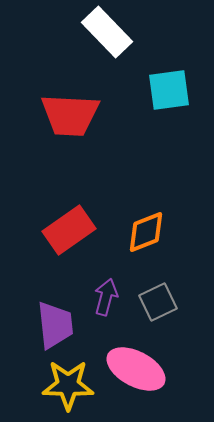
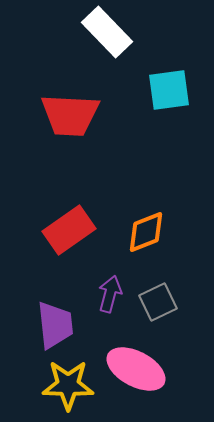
purple arrow: moved 4 px right, 3 px up
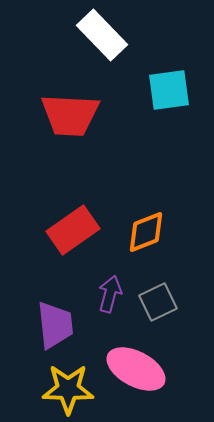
white rectangle: moved 5 px left, 3 px down
red rectangle: moved 4 px right
yellow star: moved 4 px down
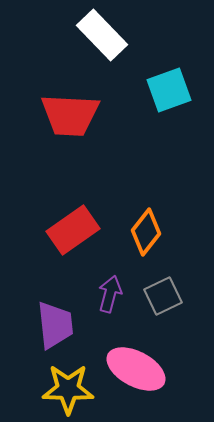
cyan square: rotated 12 degrees counterclockwise
orange diamond: rotated 30 degrees counterclockwise
gray square: moved 5 px right, 6 px up
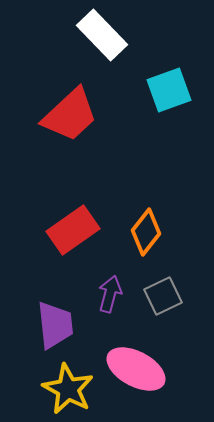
red trapezoid: rotated 46 degrees counterclockwise
yellow star: rotated 27 degrees clockwise
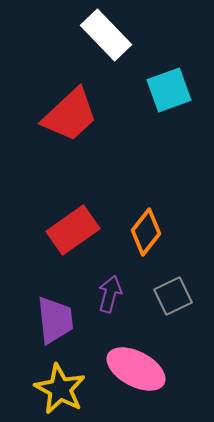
white rectangle: moved 4 px right
gray square: moved 10 px right
purple trapezoid: moved 5 px up
yellow star: moved 8 px left
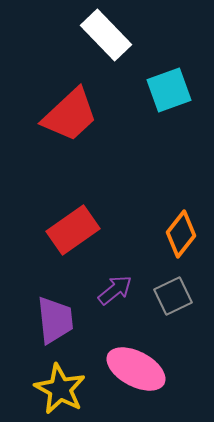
orange diamond: moved 35 px right, 2 px down
purple arrow: moved 5 px right, 4 px up; rotated 36 degrees clockwise
